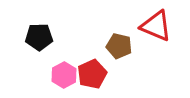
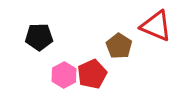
brown pentagon: rotated 20 degrees clockwise
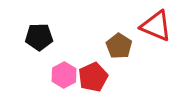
red pentagon: moved 1 px right, 3 px down
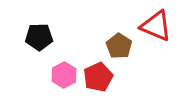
red pentagon: moved 5 px right
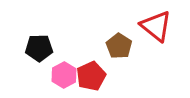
red triangle: rotated 16 degrees clockwise
black pentagon: moved 11 px down
red pentagon: moved 7 px left, 1 px up
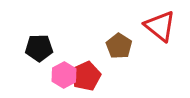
red triangle: moved 4 px right
red pentagon: moved 5 px left
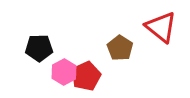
red triangle: moved 1 px right, 1 px down
brown pentagon: moved 1 px right, 2 px down
pink hexagon: moved 3 px up
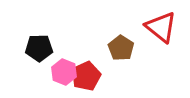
brown pentagon: moved 1 px right
pink hexagon: rotated 10 degrees counterclockwise
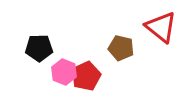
brown pentagon: rotated 20 degrees counterclockwise
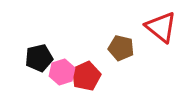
black pentagon: moved 10 px down; rotated 12 degrees counterclockwise
pink hexagon: moved 2 px left; rotated 20 degrees clockwise
